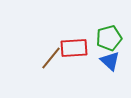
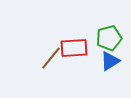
blue triangle: rotated 45 degrees clockwise
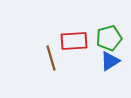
red rectangle: moved 7 px up
brown line: rotated 55 degrees counterclockwise
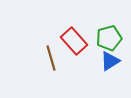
red rectangle: rotated 52 degrees clockwise
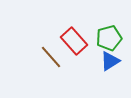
brown line: moved 1 px up; rotated 25 degrees counterclockwise
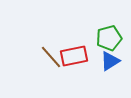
red rectangle: moved 15 px down; rotated 60 degrees counterclockwise
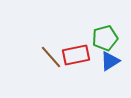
green pentagon: moved 4 px left
red rectangle: moved 2 px right, 1 px up
